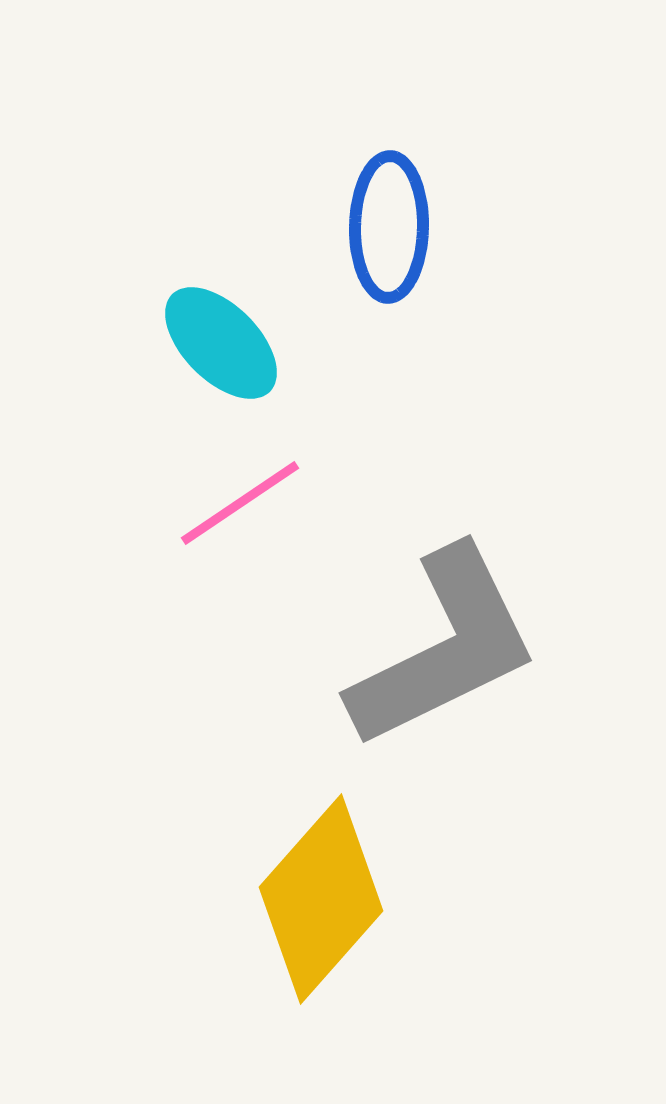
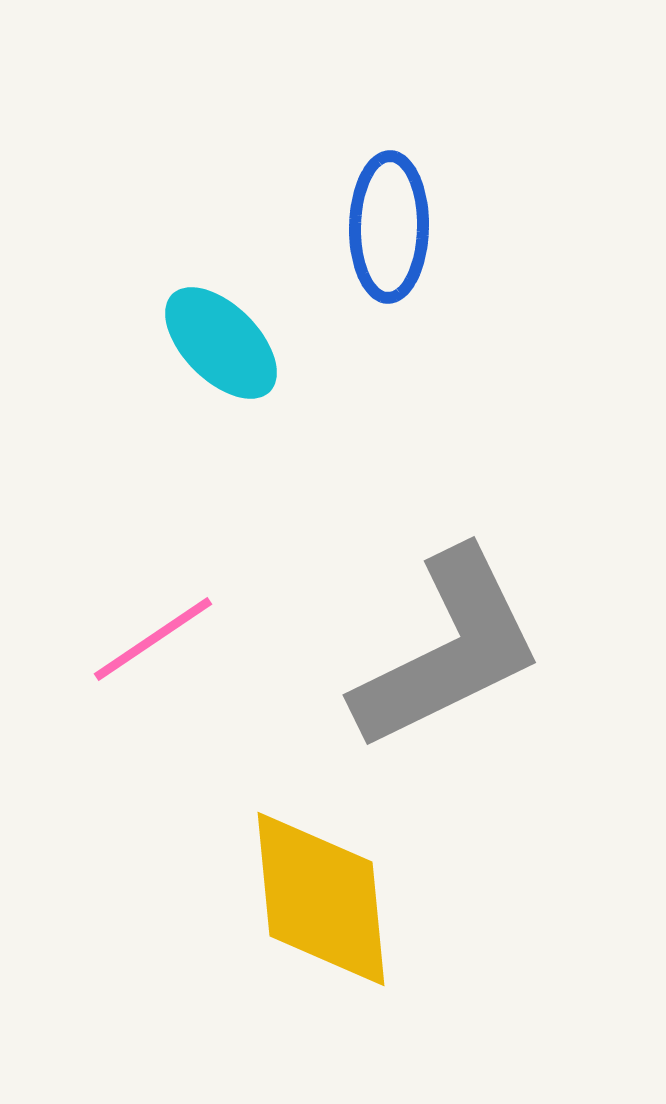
pink line: moved 87 px left, 136 px down
gray L-shape: moved 4 px right, 2 px down
yellow diamond: rotated 47 degrees counterclockwise
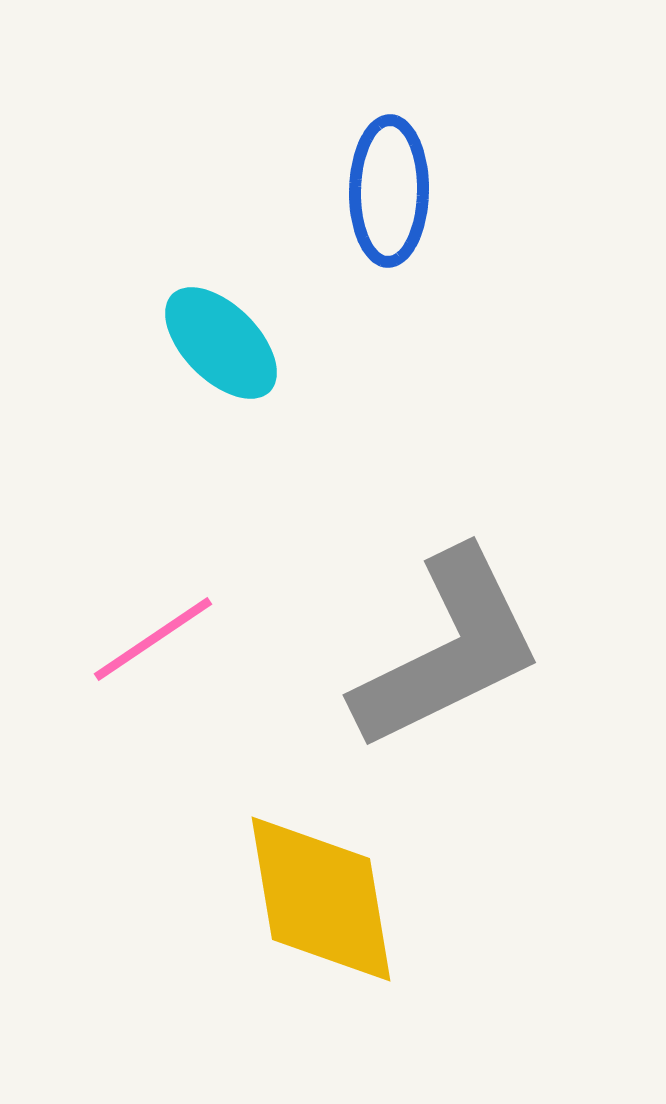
blue ellipse: moved 36 px up
yellow diamond: rotated 4 degrees counterclockwise
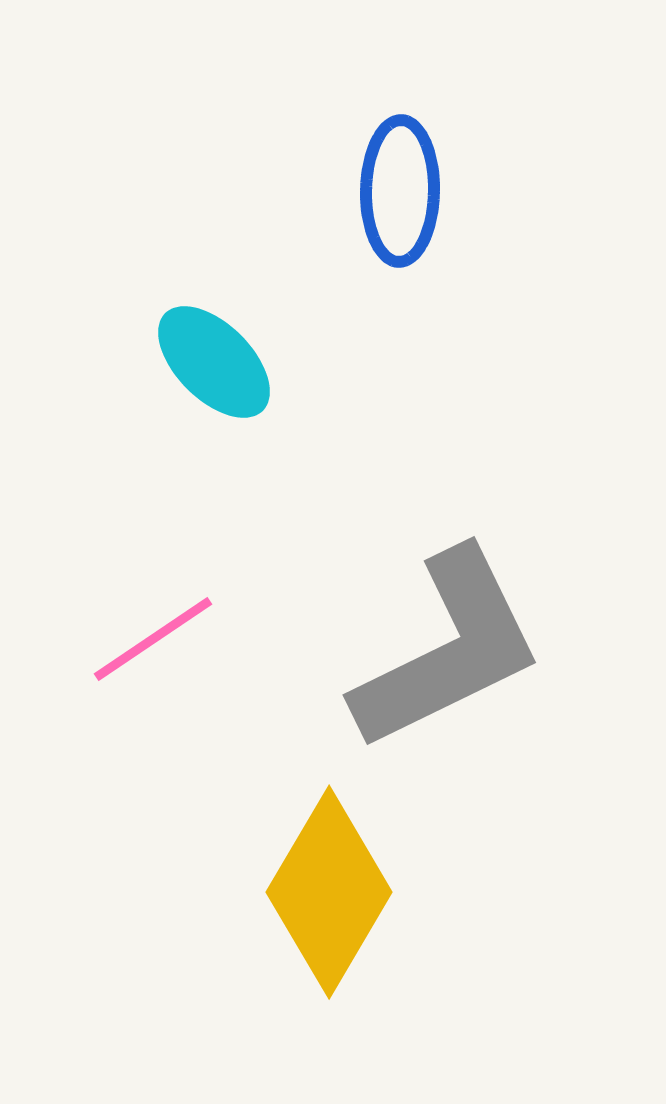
blue ellipse: moved 11 px right
cyan ellipse: moved 7 px left, 19 px down
yellow diamond: moved 8 px right, 7 px up; rotated 40 degrees clockwise
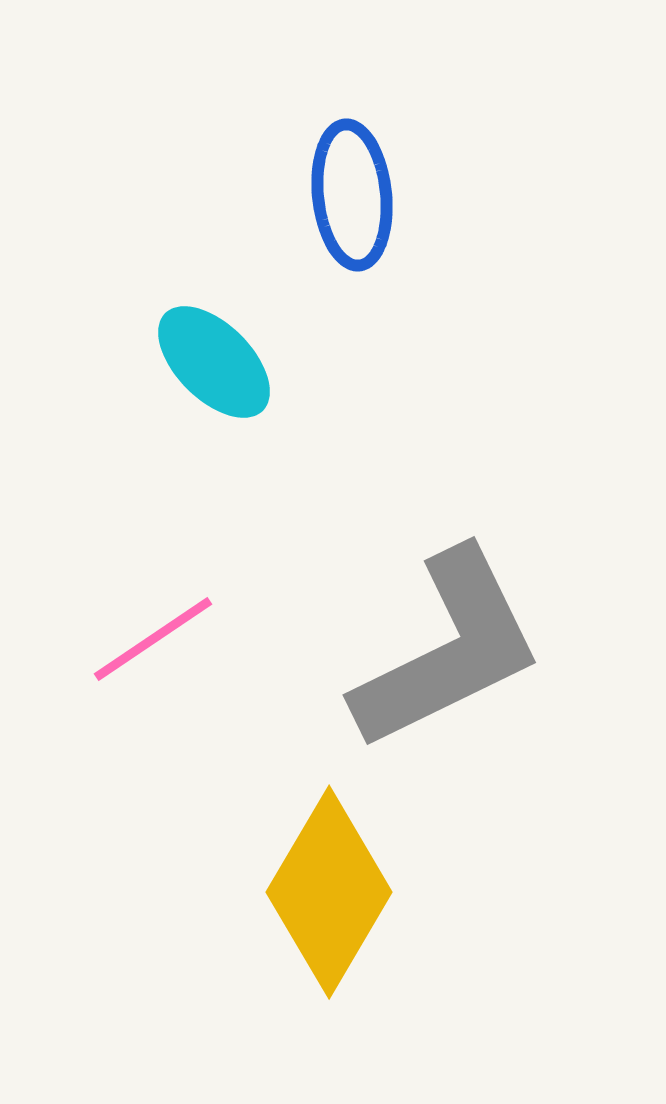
blue ellipse: moved 48 px left, 4 px down; rotated 7 degrees counterclockwise
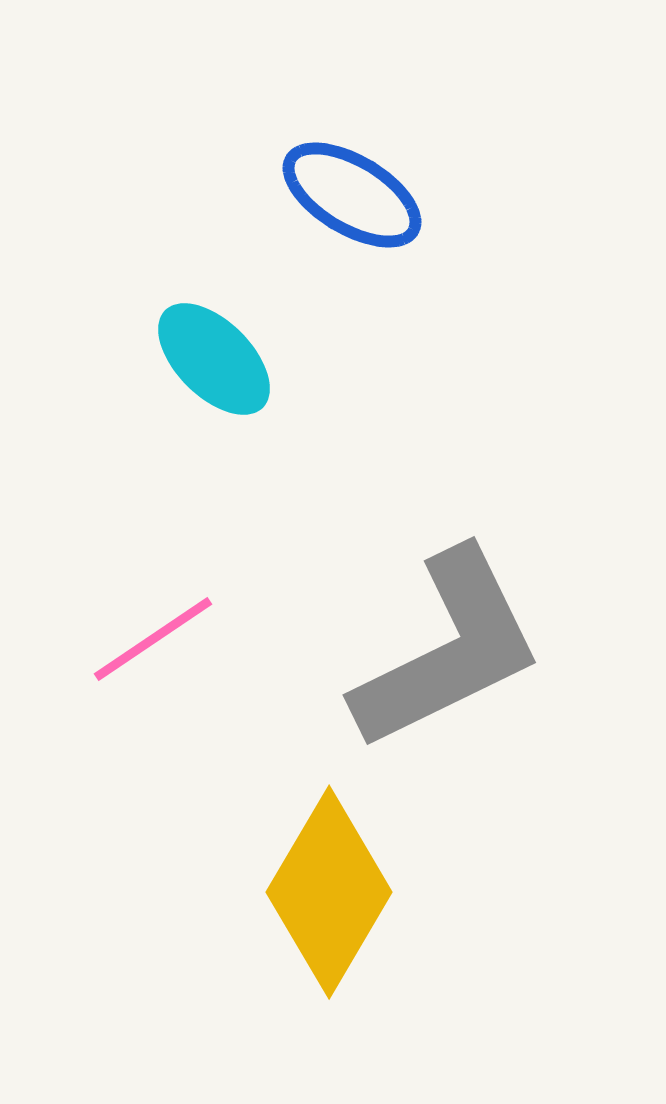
blue ellipse: rotated 53 degrees counterclockwise
cyan ellipse: moved 3 px up
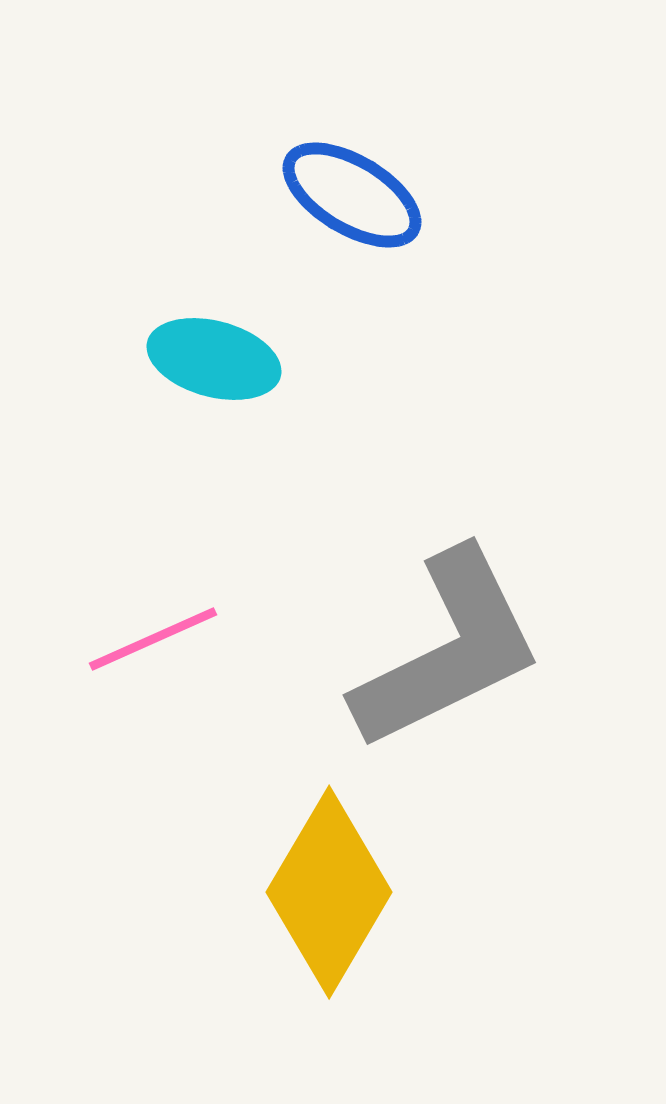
cyan ellipse: rotated 30 degrees counterclockwise
pink line: rotated 10 degrees clockwise
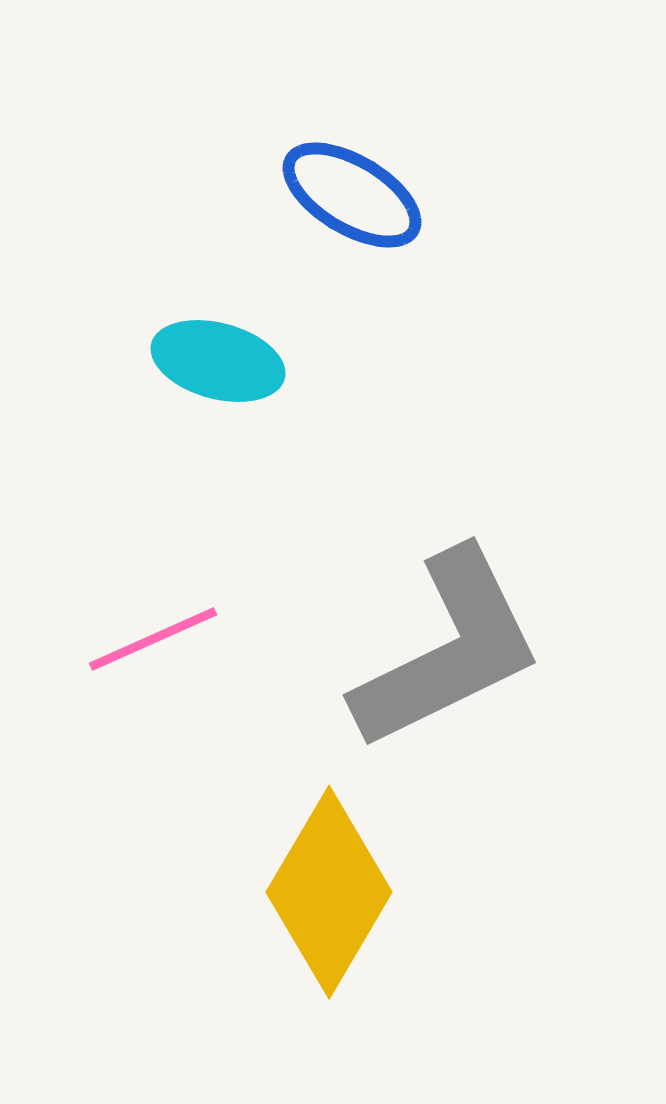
cyan ellipse: moved 4 px right, 2 px down
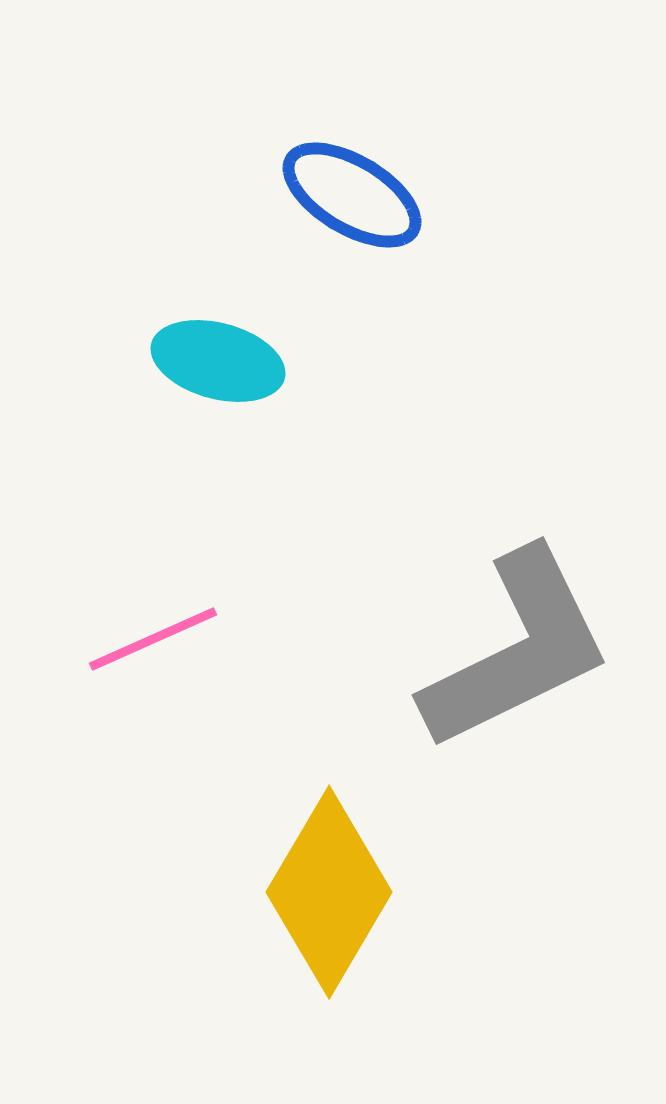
gray L-shape: moved 69 px right
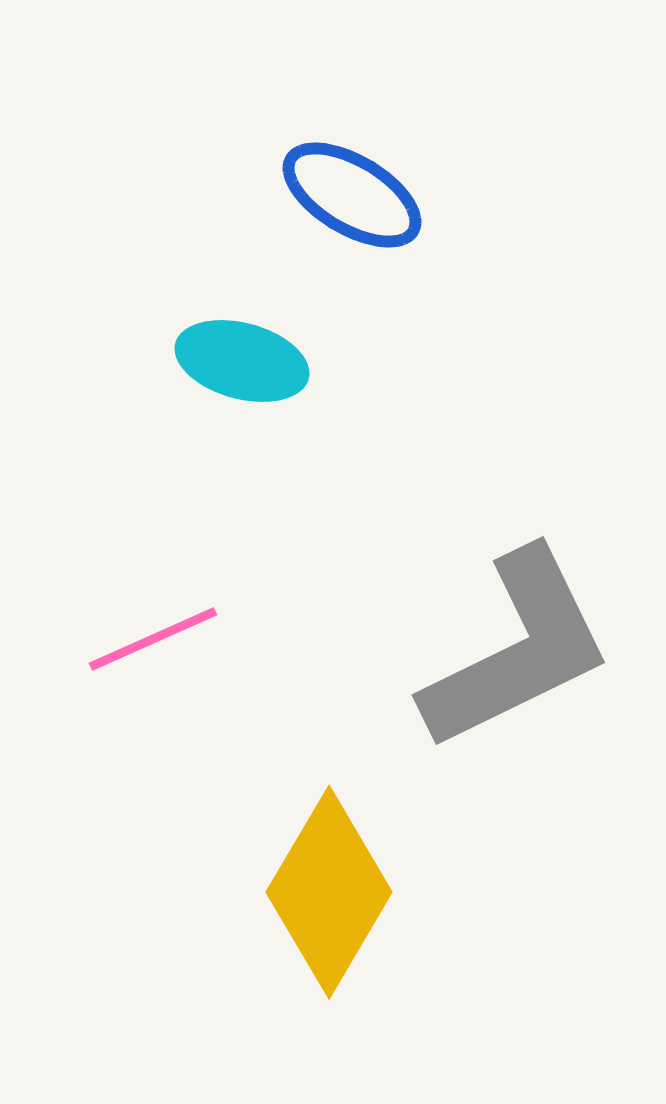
cyan ellipse: moved 24 px right
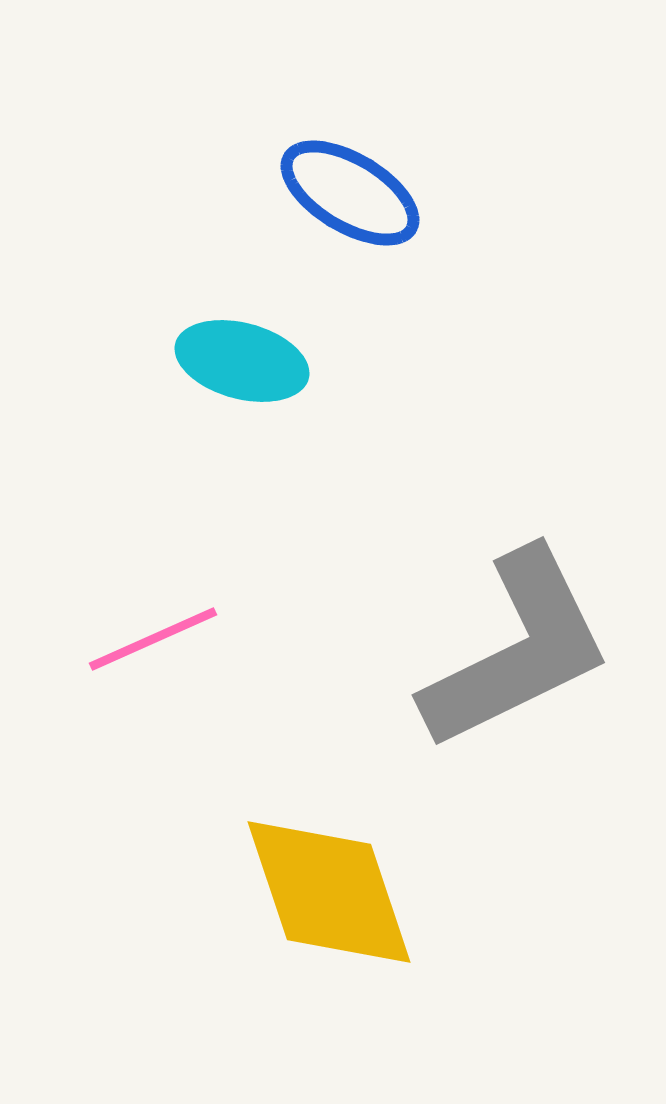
blue ellipse: moved 2 px left, 2 px up
yellow diamond: rotated 49 degrees counterclockwise
